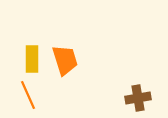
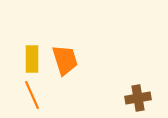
orange line: moved 4 px right
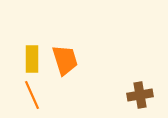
brown cross: moved 2 px right, 3 px up
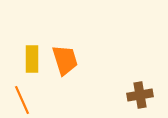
orange line: moved 10 px left, 5 px down
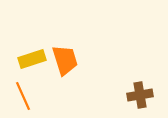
yellow rectangle: rotated 72 degrees clockwise
orange line: moved 1 px right, 4 px up
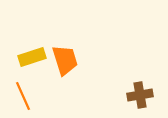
yellow rectangle: moved 2 px up
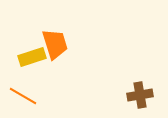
orange trapezoid: moved 10 px left, 16 px up
orange line: rotated 36 degrees counterclockwise
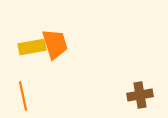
yellow rectangle: moved 10 px up; rotated 8 degrees clockwise
orange line: rotated 48 degrees clockwise
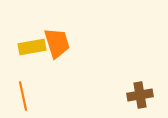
orange trapezoid: moved 2 px right, 1 px up
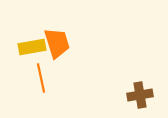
orange line: moved 18 px right, 18 px up
